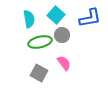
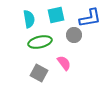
cyan square: rotated 36 degrees clockwise
gray circle: moved 12 px right
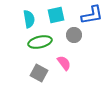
blue L-shape: moved 2 px right, 3 px up
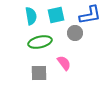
blue L-shape: moved 2 px left
cyan semicircle: moved 2 px right, 3 px up
gray circle: moved 1 px right, 2 px up
gray square: rotated 30 degrees counterclockwise
